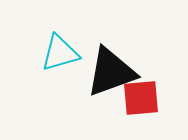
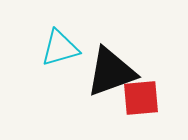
cyan triangle: moved 5 px up
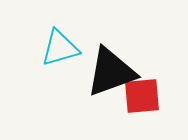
red square: moved 1 px right, 2 px up
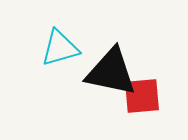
black triangle: rotated 32 degrees clockwise
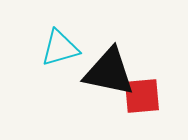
black triangle: moved 2 px left
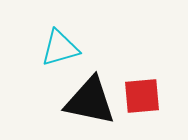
black triangle: moved 19 px left, 29 px down
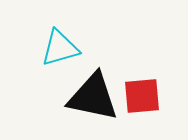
black triangle: moved 3 px right, 4 px up
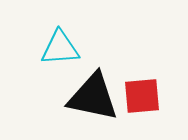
cyan triangle: rotated 12 degrees clockwise
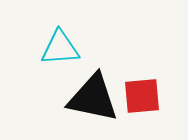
black triangle: moved 1 px down
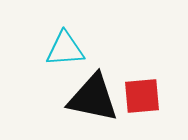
cyan triangle: moved 5 px right, 1 px down
